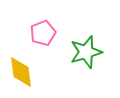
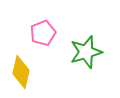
yellow diamond: rotated 20 degrees clockwise
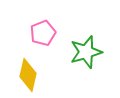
yellow diamond: moved 7 px right, 3 px down
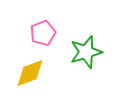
yellow diamond: moved 2 px right, 2 px up; rotated 56 degrees clockwise
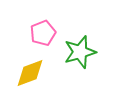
green star: moved 6 px left
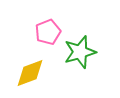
pink pentagon: moved 5 px right, 1 px up
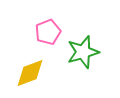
green star: moved 3 px right
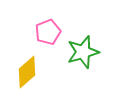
yellow diamond: moved 3 px left, 1 px up; rotated 20 degrees counterclockwise
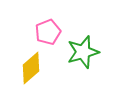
yellow diamond: moved 4 px right, 4 px up
